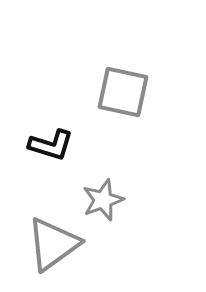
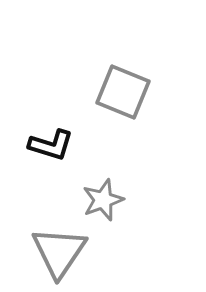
gray square: rotated 10 degrees clockwise
gray triangle: moved 6 px right, 8 px down; rotated 20 degrees counterclockwise
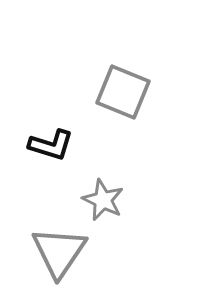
gray star: rotated 27 degrees counterclockwise
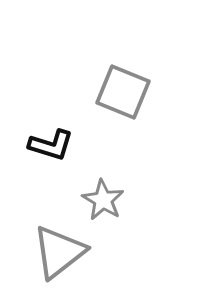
gray star: rotated 6 degrees clockwise
gray triangle: rotated 18 degrees clockwise
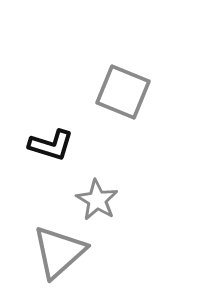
gray star: moved 6 px left
gray triangle: rotated 4 degrees counterclockwise
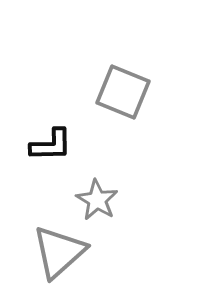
black L-shape: rotated 18 degrees counterclockwise
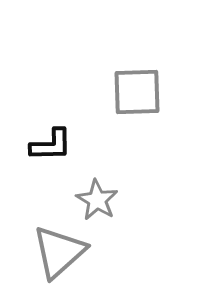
gray square: moved 14 px right; rotated 24 degrees counterclockwise
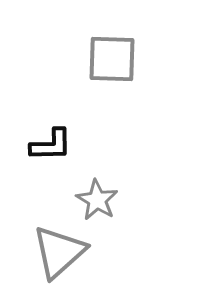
gray square: moved 25 px left, 33 px up; rotated 4 degrees clockwise
